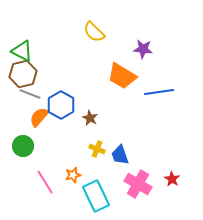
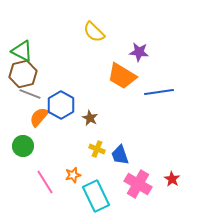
purple star: moved 4 px left, 3 px down
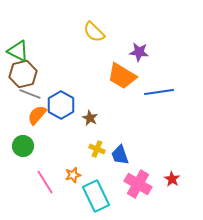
green triangle: moved 4 px left
orange semicircle: moved 2 px left, 2 px up
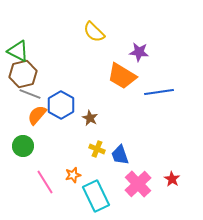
pink cross: rotated 16 degrees clockwise
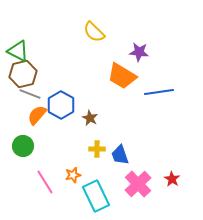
yellow cross: rotated 21 degrees counterclockwise
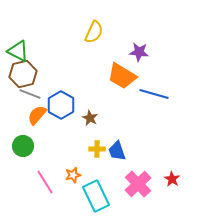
yellow semicircle: rotated 110 degrees counterclockwise
blue line: moved 5 px left, 2 px down; rotated 24 degrees clockwise
blue trapezoid: moved 3 px left, 4 px up
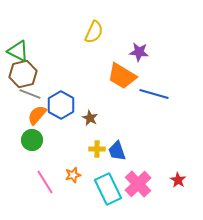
green circle: moved 9 px right, 6 px up
red star: moved 6 px right, 1 px down
cyan rectangle: moved 12 px right, 7 px up
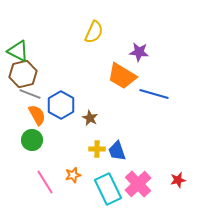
orange semicircle: rotated 110 degrees clockwise
red star: rotated 28 degrees clockwise
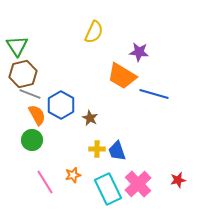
green triangle: moved 1 px left, 5 px up; rotated 30 degrees clockwise
